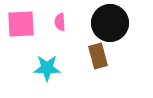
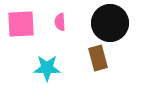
brown rectangle: moved 2 px down
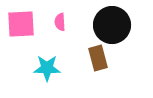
black circle: moved 2 px right, 2 px down
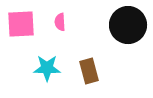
black circle: moved 16 px right
brown rectangle: moved 9 px left, 13 px down
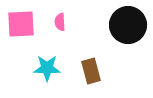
brown rectangle: moved 2 px right
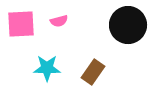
pink semicircle: moved 1 px left, 1 px up; rotated 102 degrees counterclockwise
brown rectangle: moved 2 px right, 1 px down; rotated 50 degrees clockwise
